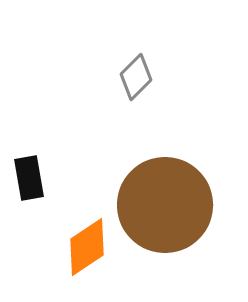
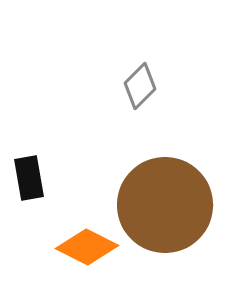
gray diamond: moved 4 px right, 9 px down
orange diamond: rotated 60 degrees clockwise
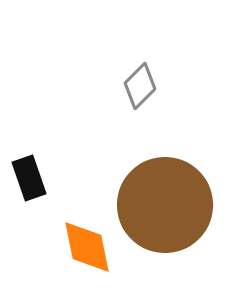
black rectangle: rotated 9 degrees counterclockwise
orange diamond: rotated 52 degrees clockwise
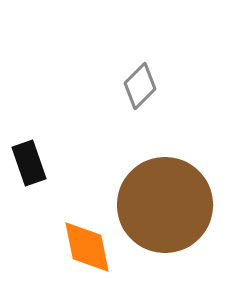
black rectangle: moved 15 px up
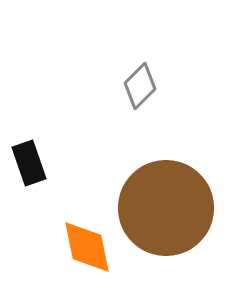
brown circle: moved 1 px right, 3 px down
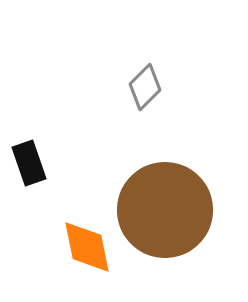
gray diamond: moved 5 px right, 1 px down
brown circle: moved 1 px left, 2 px down
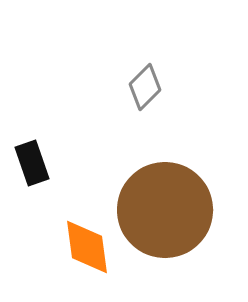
black rectangle: moved 3 px right
orange diamond: rotated 4 degrees clockwise
